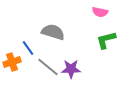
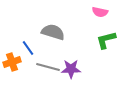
gray line: rotated 25 degrees counterclockwise
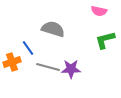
pink semicircle: moved 1 px left, 1 px up
gray semicircle: moved 3 px up
green L-shape: moved 1 px left
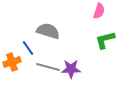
pink semicircle: rotated 84 degrees counterclockwise
gray semicircle: moved 5 px left, 2 px down
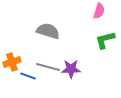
blue line: moved 28 px down; rotated 35 degrees counterclockwise
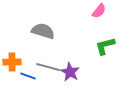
pink semicircle: rotated 21 degrees clockwise
gray semicircle: moved 5 px left
green L-shape: moved 6 px down
orange cross: rotated 18 degrees clockwise
purple star: moved 1 px left, 3 px down; rotated 30 degrees clockwise
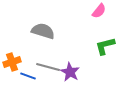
orange cross: rotated 18 degrees counterclockwise
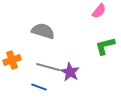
orange cross: moved 2 px up
blue line: moved 11 px right, 11 px down
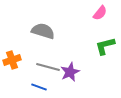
pink semicircle: moved 1 px right, 2 px down
purple star: rotated 18 degrees clockwise
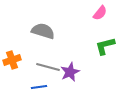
blue line: rotated 28 degrees counterclockwise
